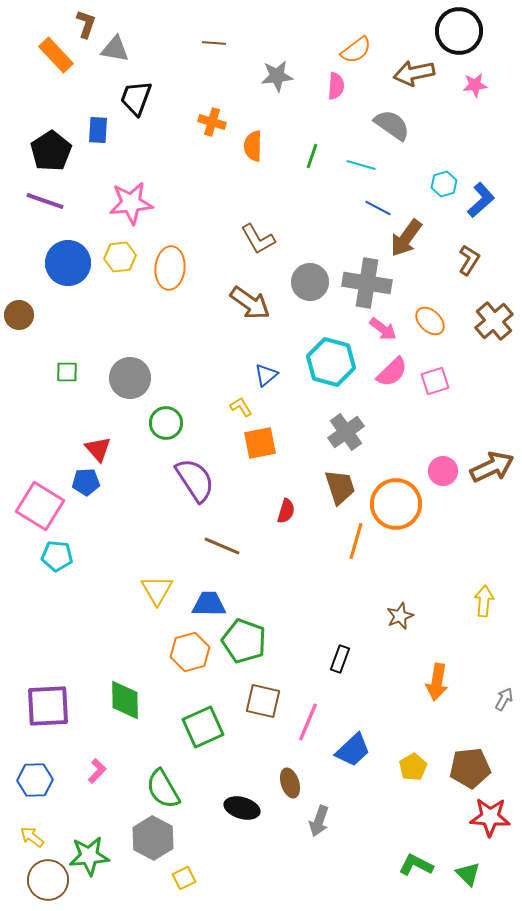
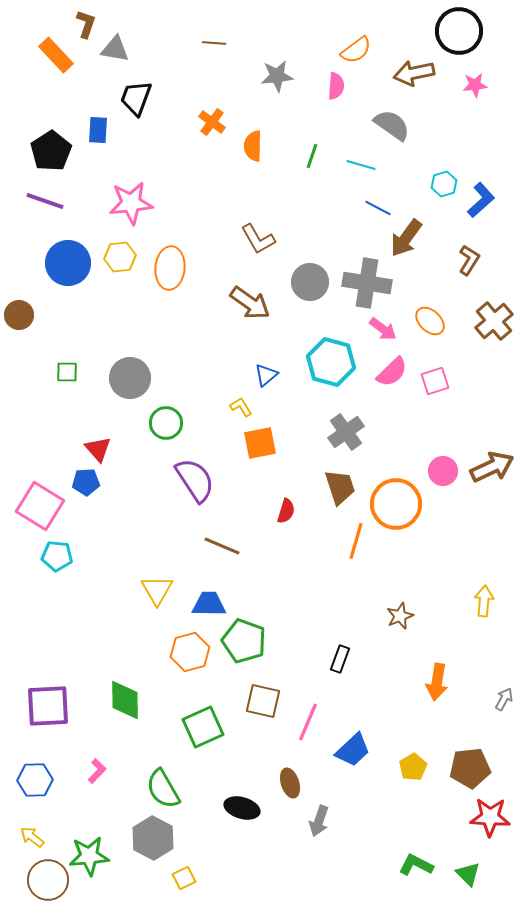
orange cross at (212, 122): rotated 20 degrees clockwise
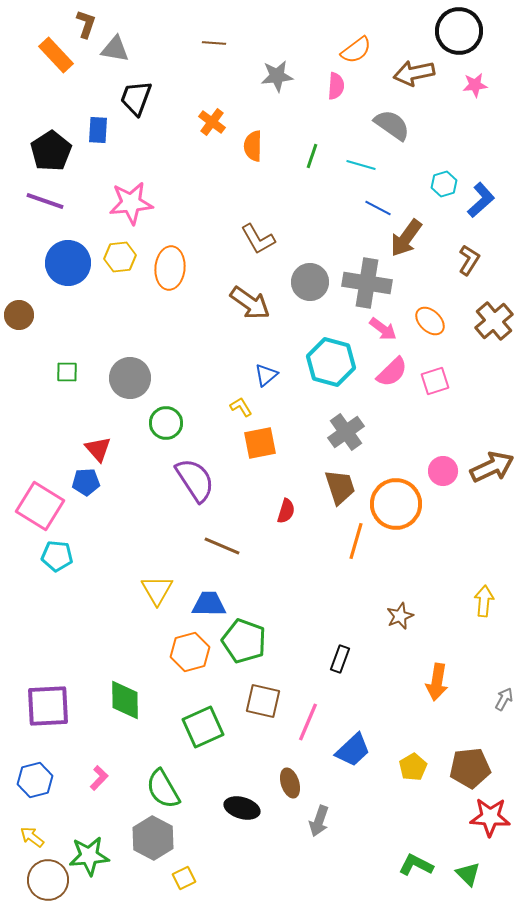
pink L-shape at (97, 771): moved 2 px right, 7 px down
blue hexagon at (35, 780): rotated 12 degrees counterclockwise
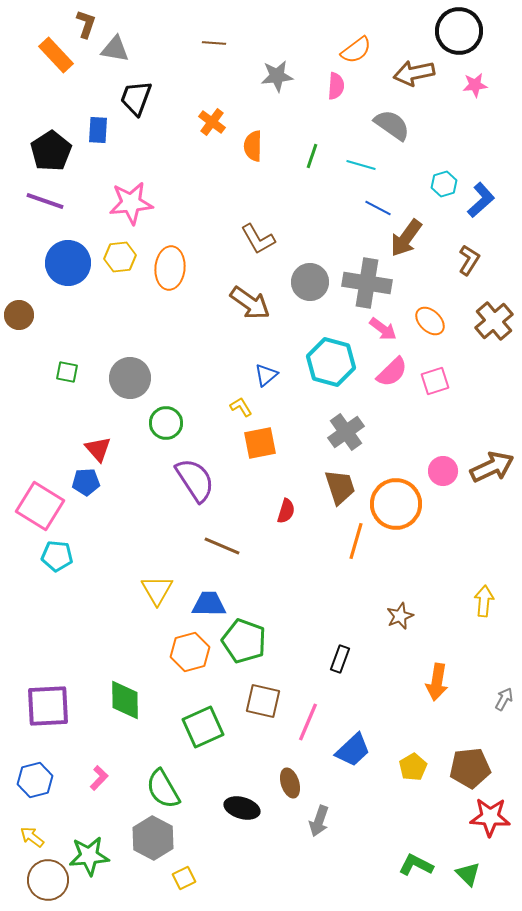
green square at (67, 372): rotated 10 degrees clockwise
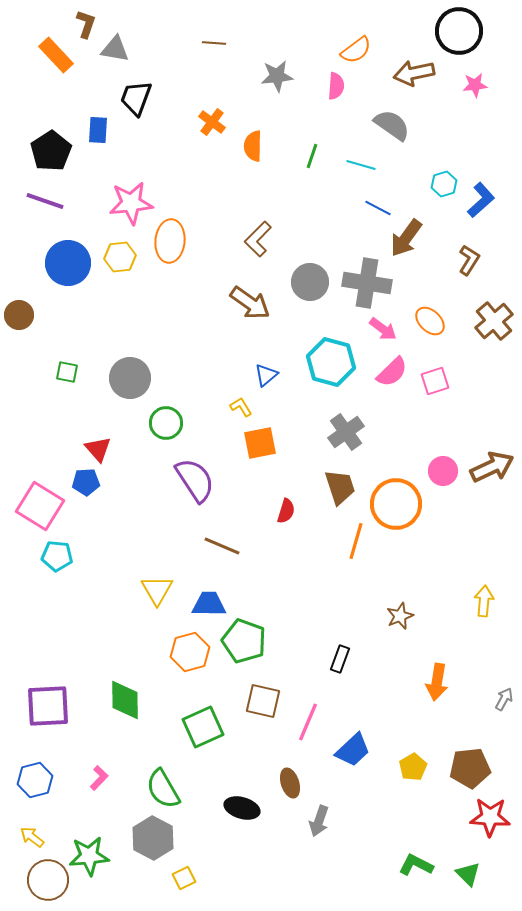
brown L-shape at (258, 239): rotated 75 degrees clockwise
orange ellipse at (170, 268): moved 27 px up
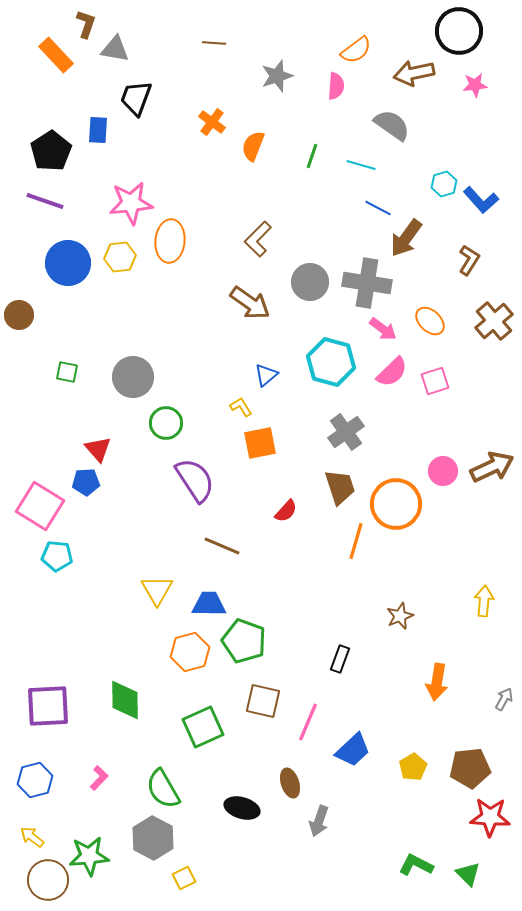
gray star at (277, 76): rotated 12 degrees counterclockwise
orange semicircle at (253, 146): rotated 20 degrees clockwise
blue L-shape at (481, 200): rotated 90 degrees clockwise
gray circle at (130, 378): moved 3 px right, 1 px up
red semicircle at (286, 511): rotated 25 degrees clockwise
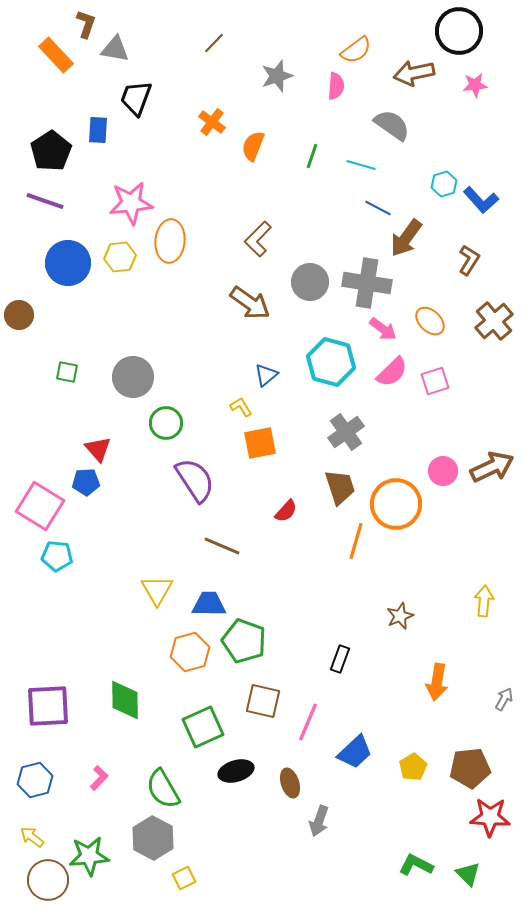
brown line at (214, 43): rotated 50 degrees counterclockwise
blue trapezoid at (353, 750): moved 2 px right, 2 px down
black ellipse at (242, 808): moved 6 px left, 37 px up; rotated 32 degrees counterclockwise
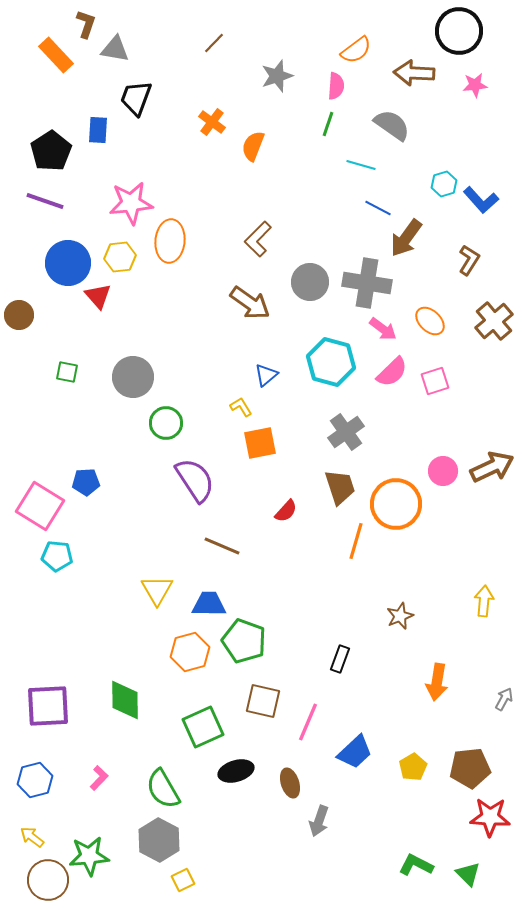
brown arrow at (414, 73): rotated 15 degrees clockwise
green line at (312, 156): moved 16 px right, 32 px up
red triangle at (98, 449): moved 153 px up
gray hexagon at (153, 838): moved 6 px right, 2 px down
yellow square at (184, 878): moved 1 px left, 2 px down
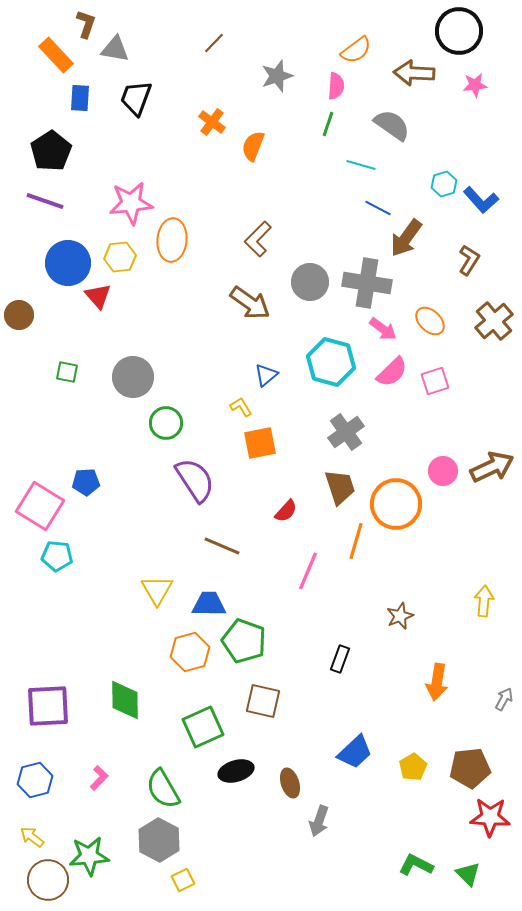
blue rectangle at (98, 130): moved 18 px left, 32 px up
orange ellipse at (170, 241): moved 2 px right, 1 px up
pink line at (308, 722): moved 151 px up
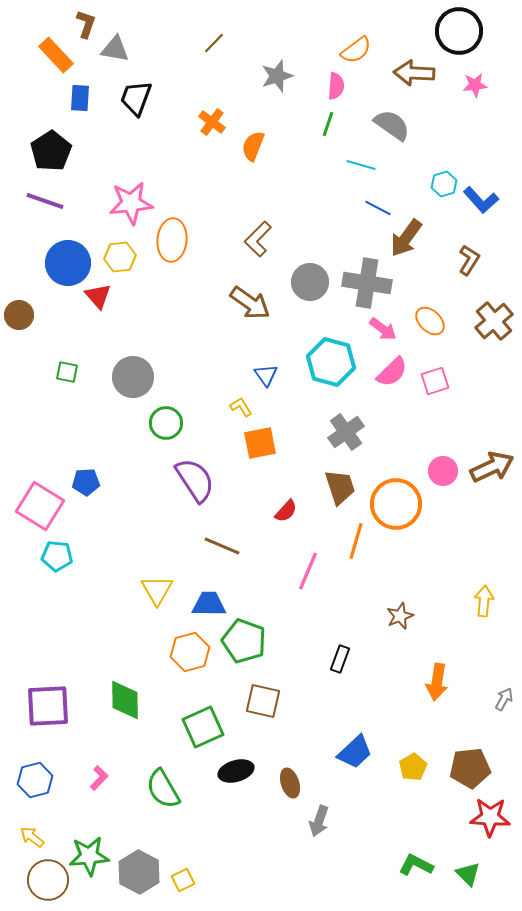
blue triangle at (266, 375): rotated 25 degrees counterclockwise
gray hexagon at (159, 840): moved 20 px left, 32 px down
